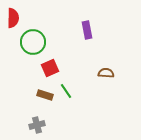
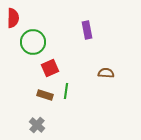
green line: rotated 42 degrees clockwise
gray cross: rotated 35 degrees counterclockwise
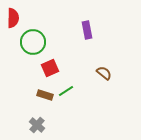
brown semicircle: moved 2 px left; rotated 35 degrees clockwise
green line: rotated 49 degrees clockwise
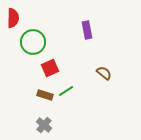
gray cross: moved 7 px right
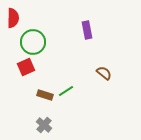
red square: moved 24 px left, 1 px up
